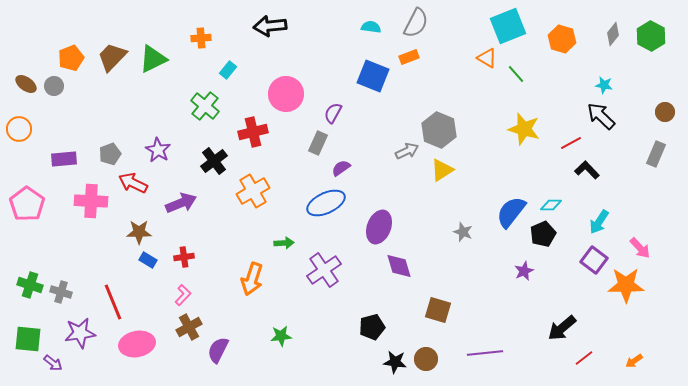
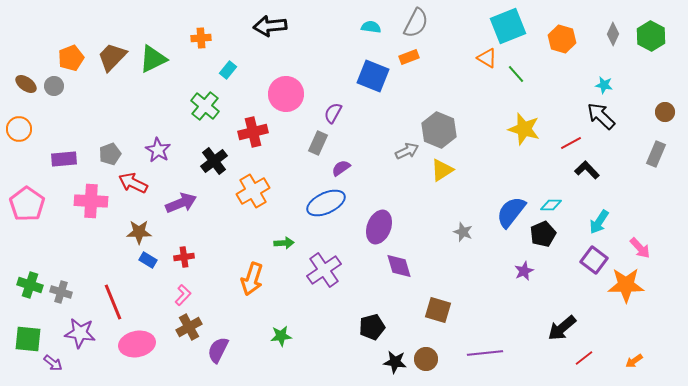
gray diamond at (613, 34): rotated 15 degrees counterclockwise
purple star at (80, 333): rotated 16 degrees clockwise
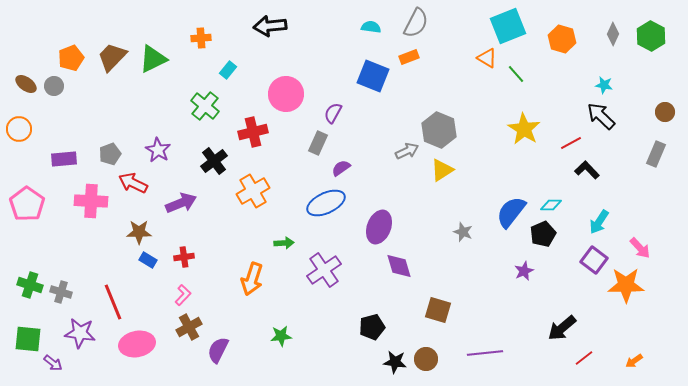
yellow star at (524, 129): rotated 16 degrees clockwise
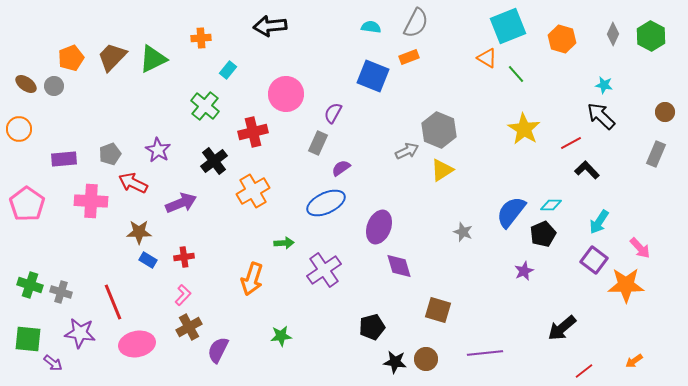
red line at (584, 358): moved 13 px down
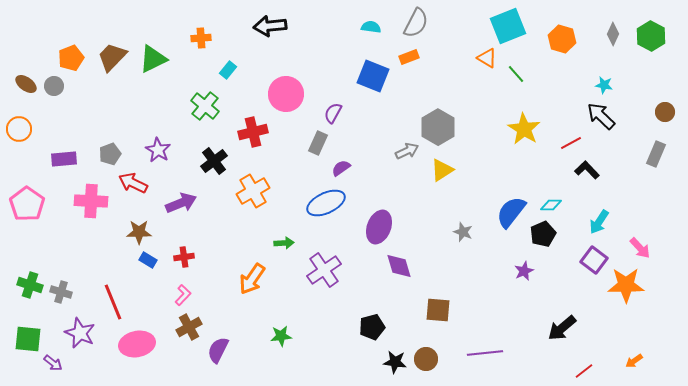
gray hexagon at (439, 130): moved 1 px left, 3 px up; rotated 8 degrees clockwise
orange arrow at (252, 279): rotated 16 degrees clockwise
brown square at (438, 310): rotated 12 degrees counterclockwise
purple star at (80, 333): rotated 16 degrees clockwise
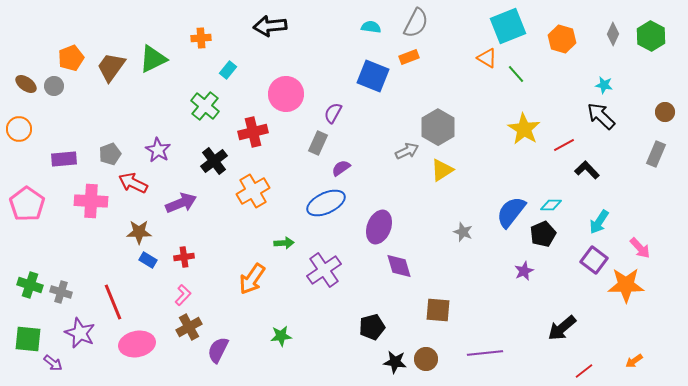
brown trapezoid at (112, 57): moved 1 px left, 10 px down; rotated 8 degrees counterclockwise
red line at (571, 143): moved 7 px left, 2 px down
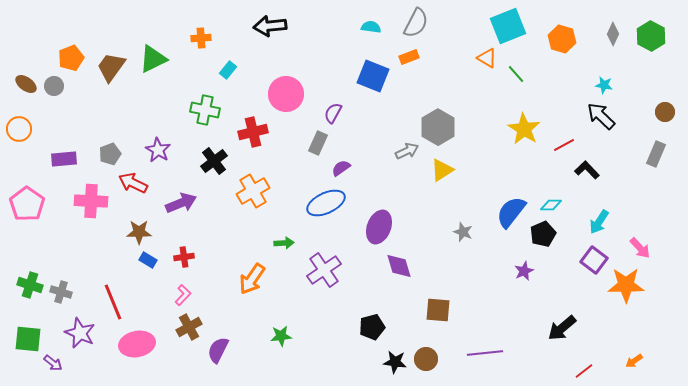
green cross at (205, 106): moved 4 px down; rotated 28 degrees counterclockwise
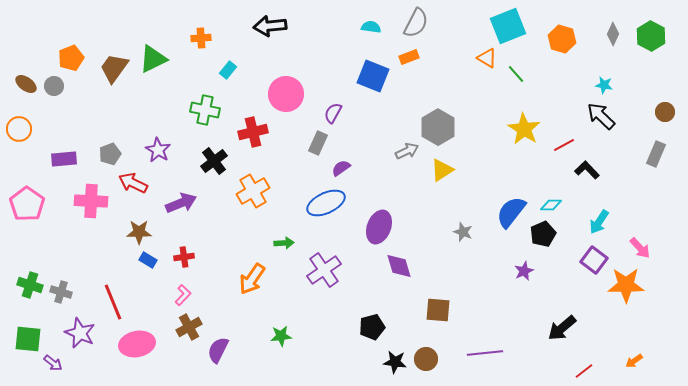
brown trapezoid at (111, 67): moved 3 px right, 1 px down
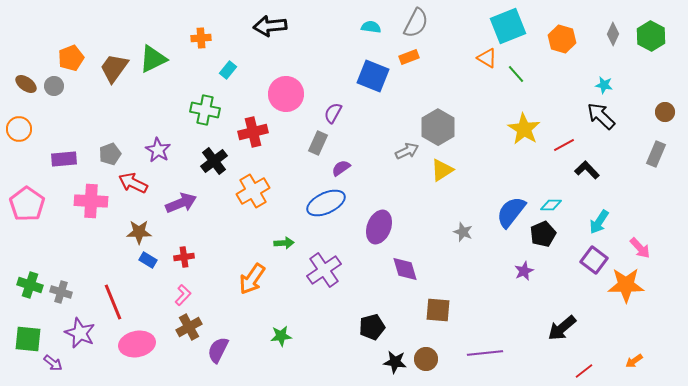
purple diamond at (399, 266): moved 6 px right, 3 px down
